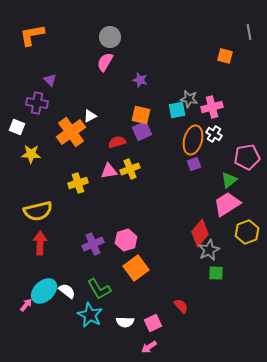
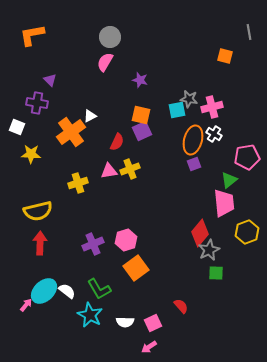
red semicircle at (117, 142): rotated 132 degrees clockwise
pink trapezoid at (227, 204): moved 3 px left, 1 px up; rotated 116 degrees clockwise
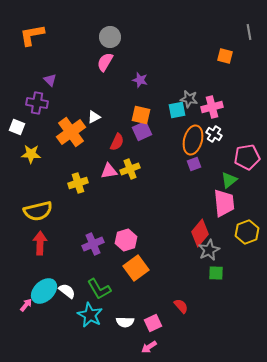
white triangle at (90, 116): moved 4 px right, 1 px down
